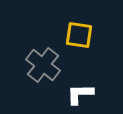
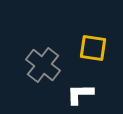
yellow square: moved 14 px right, 13 px down
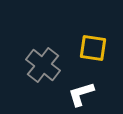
white L-shape: moved 1 px right; rotated 16 degrees counterclockwise
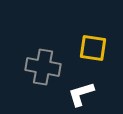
gray cross: moved 2 px down; rotated 28 degrees counterclockwise
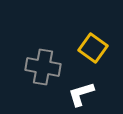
yellow square: rotated 28 degrees clockwise
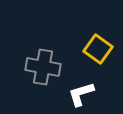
yellow square: moved 5 px right, 1 px down
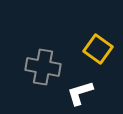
white L-shape: moved 1 px left, 1 px up
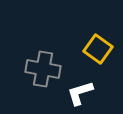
gray cross: moved 2 px down
